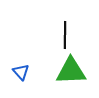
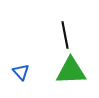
black line: rotated 12 degrees counterclockwise
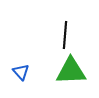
black line: rotated 16 degrees clockwise
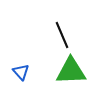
black line: moved 3 px left; rotated 28 degrees counterclockwise
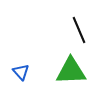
black line: moved 17 px right, 5 px up
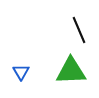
blue triangle: rotated 12 degrees clockwise
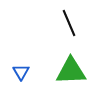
black line: moved 10 px left, 7 px up
